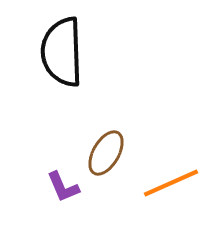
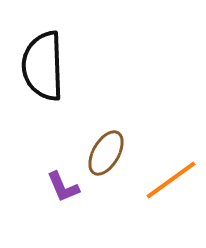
black semicircle: moved 19 px left, 14 px down
orange line: moved 3 px up; rotated 12 degrees counterclockwise
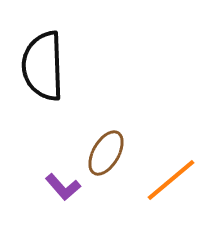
orange line: rotated 4 degrees counterclockwise
purple L-shape: rotated 18 degrees counterclockwise
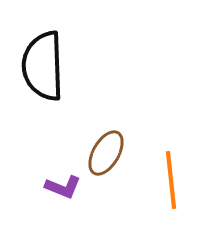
orange line: rotated 56 degrees counterclockwise
purple L-shape: rotated 27 degrees counterclockwise
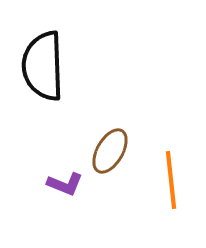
brown ellipse: moved 4 px right, 2 px up
purple L-shape: moved 2 px right, 3 px up
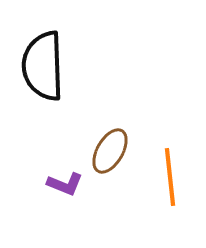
orange line: moved 1 px left, 3 px up
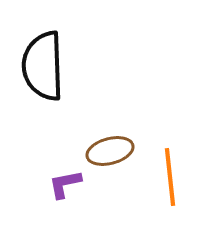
brown ellipse: rotated 45 degrees clockwise
purple L-shape: rotated 147 degrees clockwise
